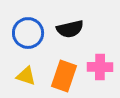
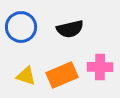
blue circle: moved 7 px left, 6 px up
orange rectangle: moved 2 px left, 1 px up; rotated 48 degrees clockwise
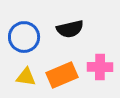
blue circle: moved 3 px right, 10 px down
yellow triangle: moved 1 px down; rotated 10 degrees counterclockwise
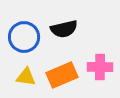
black semicircle: moved 6 px left
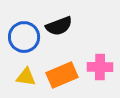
black semicircle: moved 5 px left, 3 px up; rotated 8 degrees counterclockwise
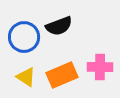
yellow triangle: rotated 25 degrees clockwise
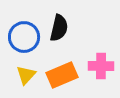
black semicircle: moved 2 px down; rotated 56 degrees counterclockwise
pink cross: moved 1 px right, 1 px up
yellow triangle: moved 2 px up; rotated 40 degrees clockwise
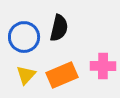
pink cross: moved 2 px right
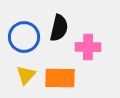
pink cross: moved 15 px left, 19 px up
orange rectangle: moved 2 px left, 3 px down; rotated 24 degrees clockwise
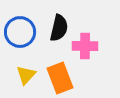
blue circle: moved 4 px left, 5 px up
pink cross: moved 3 px left, 1 px up
orange rectangle: rotated 68 degrees clockwise
